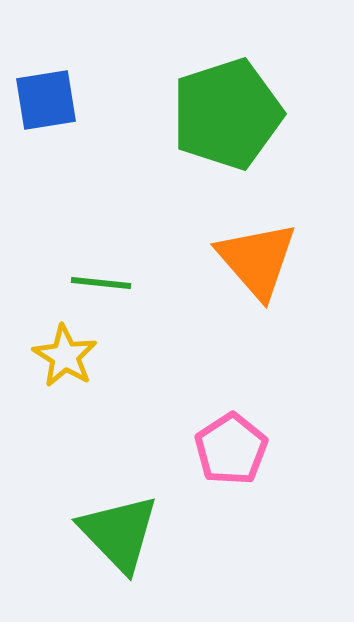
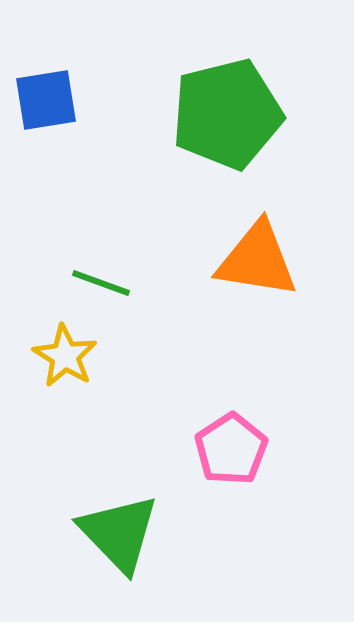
green pentagon: rotated 4 degrees clockwise
orange triangle: rotated 40 degrees counterclockwise
green line: rotated 14 degrees clockwise
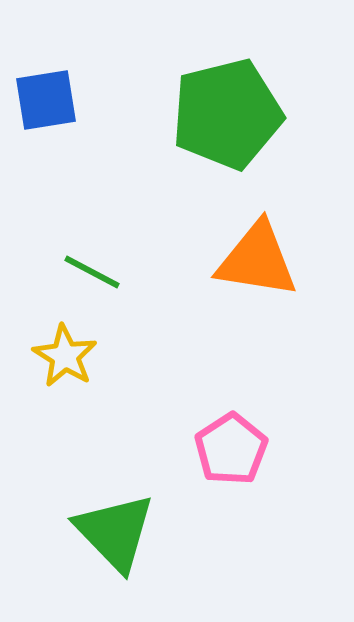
green line: moved 9 px left, 11 px up; rotated 8 degrees clockwise
green triangle: moved 4 px left, 1 px up
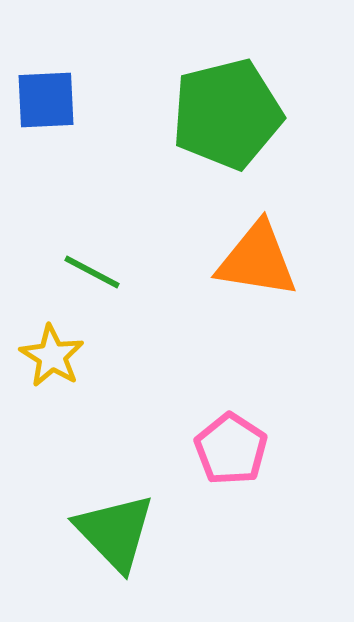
blue square: rotated 6 degrees clockwise
yellow star: moved 13 px left
pink pentagon: rotated 6 degrees counterclockwise
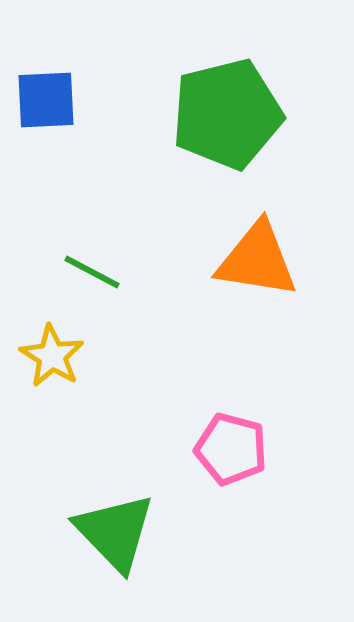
pink pentagon: rotated 18 degrees counterclockwise
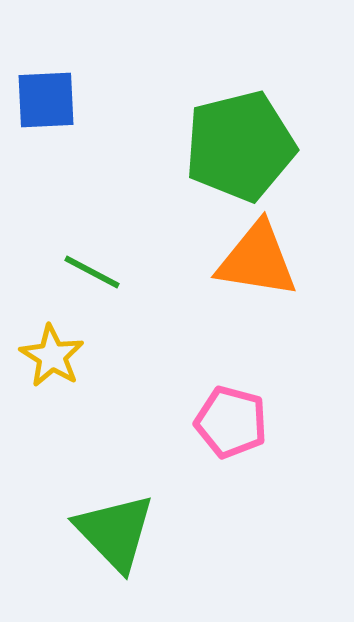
green pentagon: moved 13 px right, 32 px down
pink pentagon: moved 27 px up
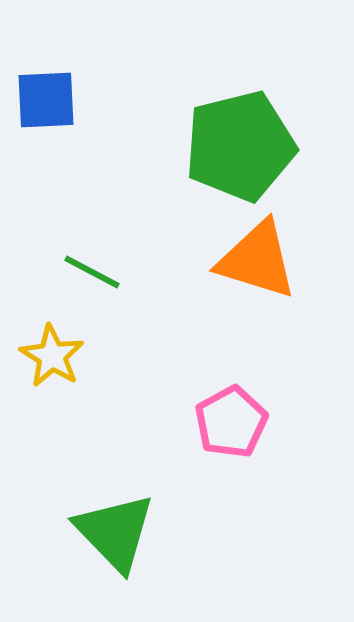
orange triangle: rotated 8 degrees clockwise
pink pentagon: rotated 28 degrees clockwise
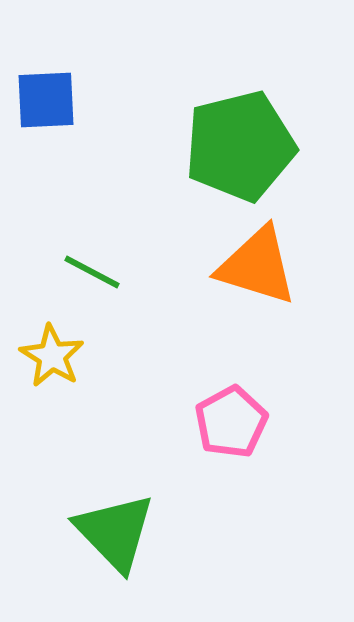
orange triangle: moved 6 px down
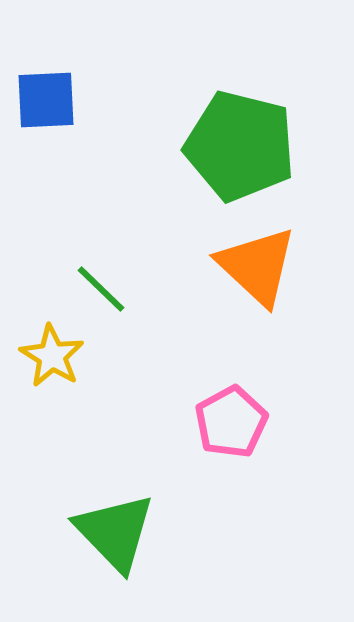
green pentagon: rotated 28 degrees clockwise
orange triangle: rotated 26 degrees clockwise
green line: moved 9 px right, 17 px down; rotated 16 degrees clockwise
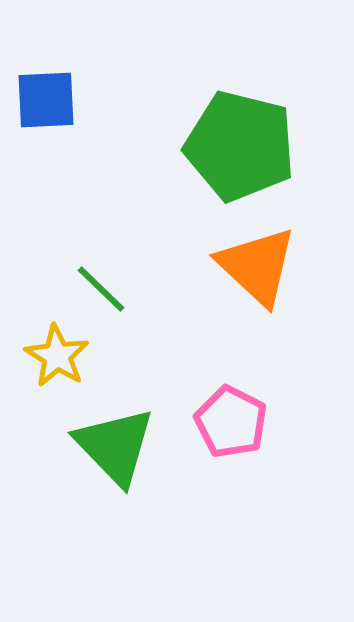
yellow star: moved 5 px right
pink pentagon: rotated 16 degrees counterclockwise
green triangle: moved 86 px up
